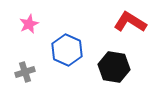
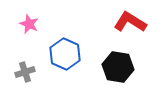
pink star: rotated 24 degrees counterclockwise
blue hexagon: moved 2 px left, 4 px down
black hexagon: moved 4 px right
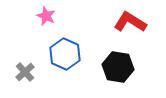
pink star: moved 17 px right, 8 px up
gray cross: rotated 24 degrees counterclockwise
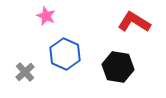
red L-shape: moved 4 px right
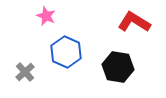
blue hexagon: moved 1 px right, 2 px up
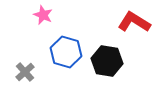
pink star: moved 3 px left, 1 px up
blue hexagon: rotated 8 degrees counterclockwise
black hexagon: moved 11 px left, 6 px up
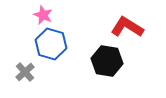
red L-shape: moved 7 px left, 5 px down
blue hexagon: moved 15 px left, 8 px up
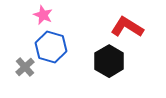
blue hexagon: moved 3 px down
black hexagon: moved 2 px right; rotated 20 degrees clockwise
gray cross: moved 5 px up
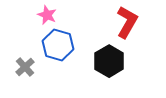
pink star: moved 4 px right
red L-shape: moved 5 px up; rotated 88 degrees clockwise
blue hexagon: moved 7 px right, 2 px up
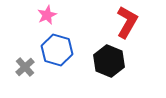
pink star: rotated 24 degrees clockwise
blue hexagon: moved 1 px left, 5 px down
black hexagon: rotated 8 degrees counterclockwise
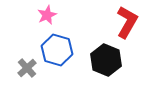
black hexagon: moved 3 px left, 1 px up
gray cross: moved 2 px right, 1 px down
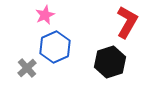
pink star: moved 2 px left
blue hexagon: moved 2 px left, 3 px up; rotated 20 degrees clockwise
black hexagon: moved 4 px right, 2 px down; rotated 20 degrees clockwise
